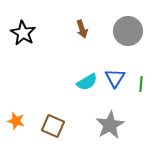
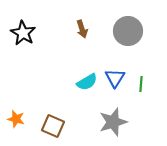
orange star: moved 2 px up
gray star: moved 3 px right, 3 px up; rotated 12 degrees clockwise
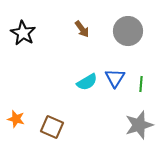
brown arrow: rotated 18 degrees counterclockwise
gray star: moved 26 px right, 3 px down
brown square: moved 1 px left, 1 px down
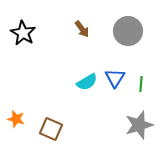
brown square: moved 1 px left, 2 px down
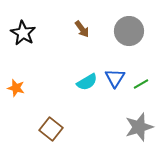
gray circle: moved 1 px right
green line: rotated 56 degrees clockwise
orange star: moved 31 px up
gray star: moved 2 px down
brown square: rotated 15 degrees clockwise
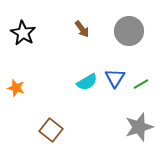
brown square: moved 1 px down
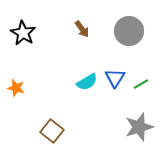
brown square: moved 1 px right, 1 px down
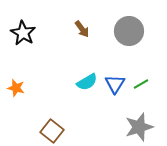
blue triangle: moved 6 px down
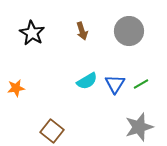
brown arrow: moved 2 px down; rotated 18 degrees clockwise
black star: moved 9 px right
cyan semicircle: moved 1 px up
orange star: rotated 24 degrees counterclockwise
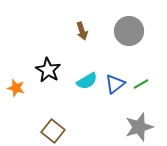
black star: moved 16 px right, 37 px down
blue triangle: rotated 20 degrees clockwise
orange star: rotated 24 degrees clockwise
brown square: moved 1 px right
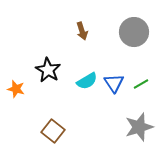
gray circle: moved 5 px right, 1 px down
blue triangle: moved 1 px left, 1 px up; rotated 25 degrees counterclockwise
orange star: moved 1 px down
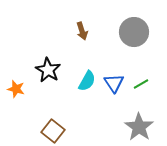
cyan semicircle: rotated 30 degrees counterclockwise
gray star: rotated 20 degrees counterclockwise
